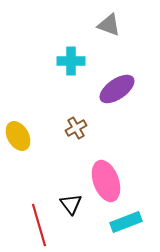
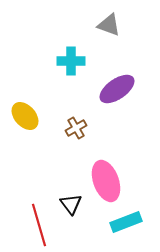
yellow ellipse: moved 7 px right, 20 px up; rotated 12 degrees counterclockwise
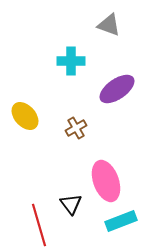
cyan rectangle: moved 5 px left, 1 px up
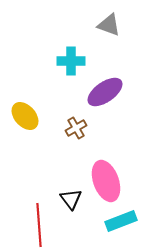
purple ellipse: moved 12 px left, 3 px down
black triangle: moved 5 px up
red line: rotated 12 degrees clockwise
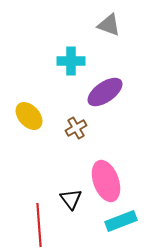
yellow ellipse: moved 4 px right
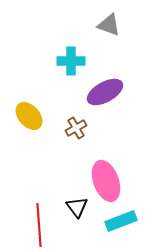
purple ellipse: rotated 6 degrees clockwise
black triangle: moved 6 px right, 8 px down
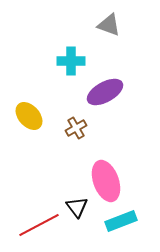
red line: rotated 66 degrees clockwise
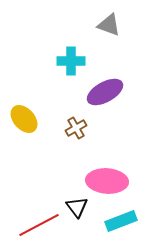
yellow ellipse: moved 5 px left, 3 px down
pink ellipse: moved 1 px right; rotated 66 degrees counterclockwise
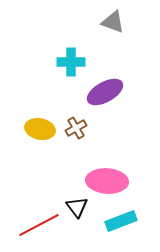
gray triangle: moved 4 px right, 3 px up
cyan cross: moved 1 px down
yellow ellipse: moved 16 px right, 10 px down; rotated 36 degrees counterclockwise
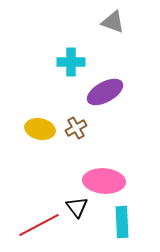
pink ellipse: moved 3 px left
cyan rectangle: moved 1 px right, 1 px down; rotated 72 degrees counterclockwise
